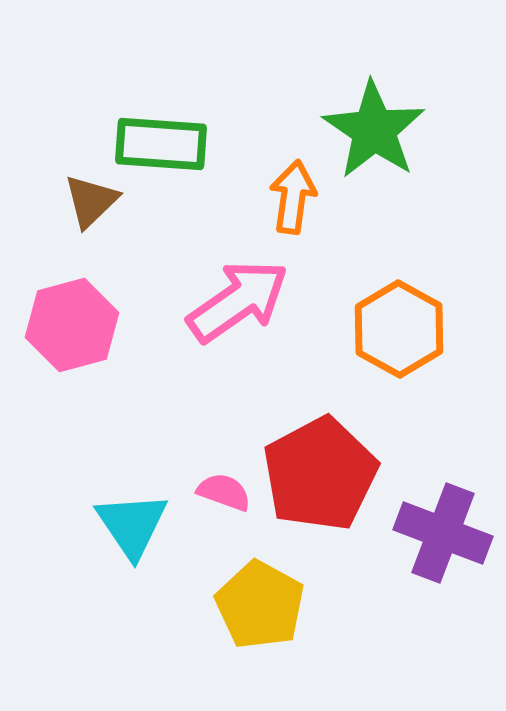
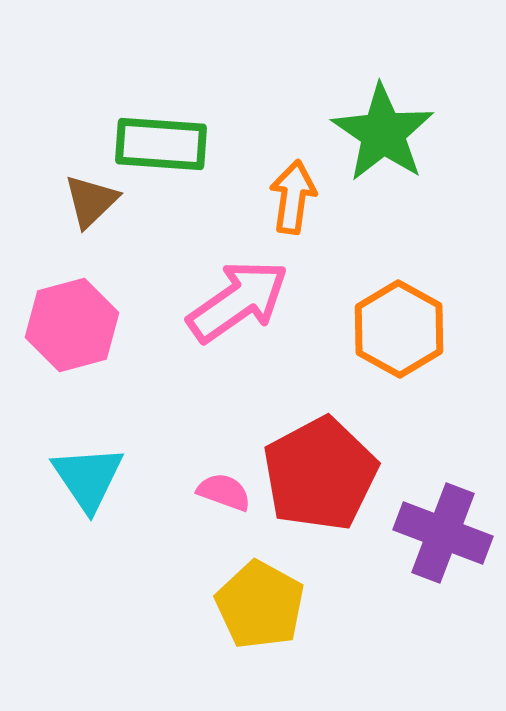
green star: moved 9 px right, 3 px down
cyan triangle: moved 44 px left, 47 px up
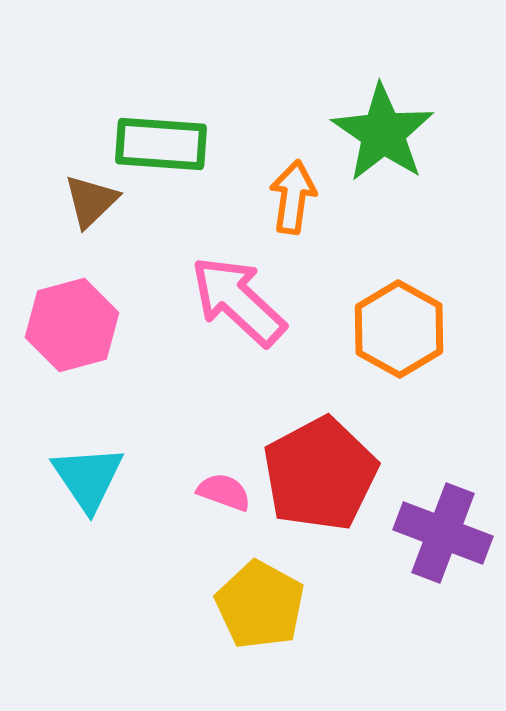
pink arrow: rotated 102 degrees counterclockwise
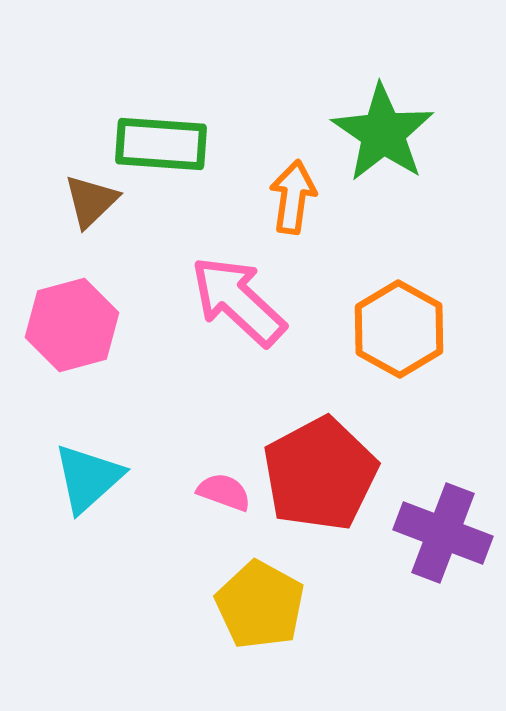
cyan triangle: rotated 22 degrees clockwise
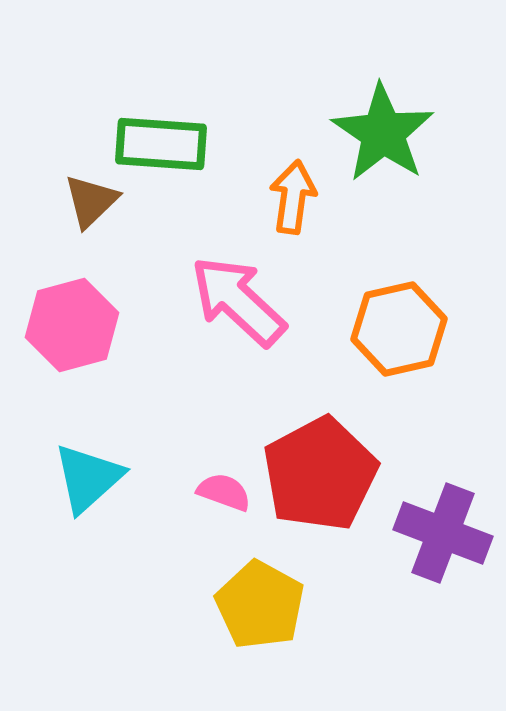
orange hexagon: rotated 18 degrees clockwise
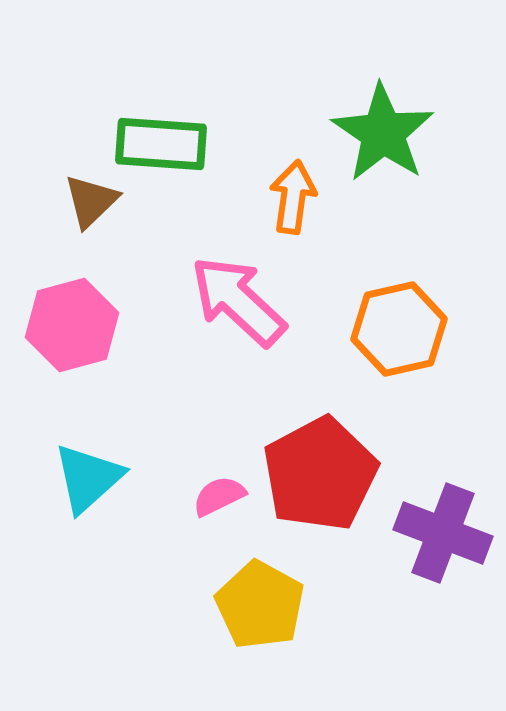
pink semicircle: moved 5 px left, 4 px down; rotated 46 degrees counterclockwise
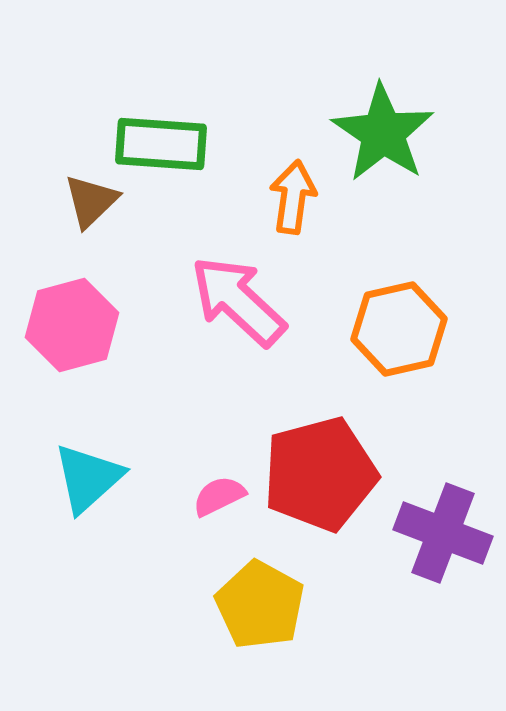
red pentagon: rotated 13 degrees clockwise
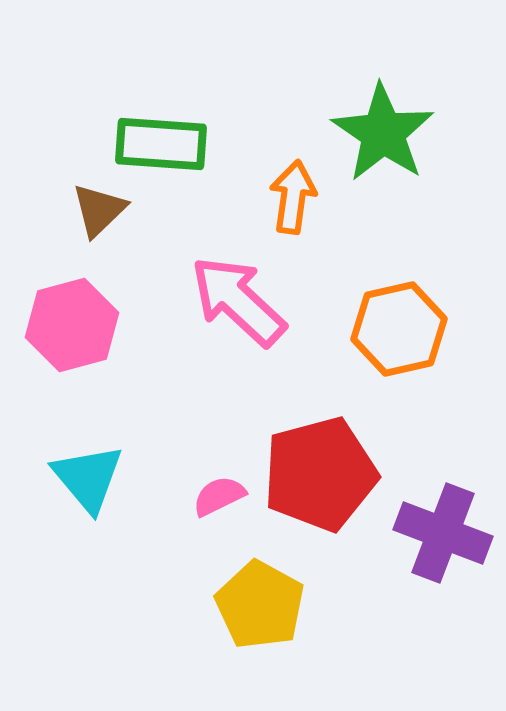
brown triangle: moved 8 px right, 9 px down
cyan triangle: rotated 28 degrees counterclockwise
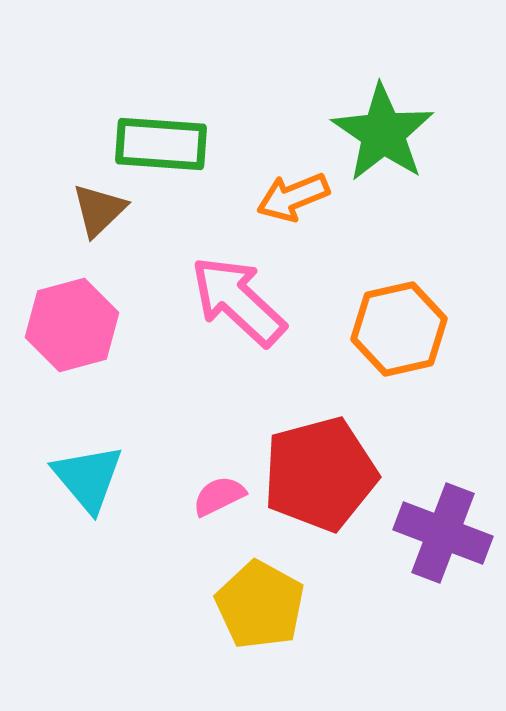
orange arrow: rotated 120 degrees counterclockwise
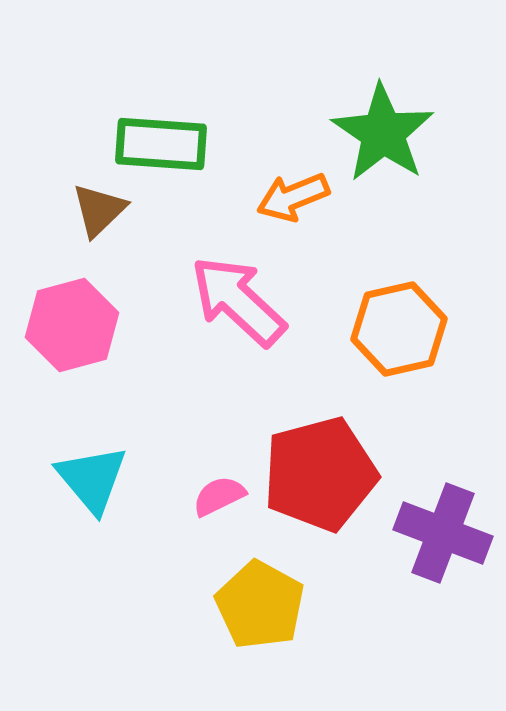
cyan triangle: moved 4 px right, 1 px down
